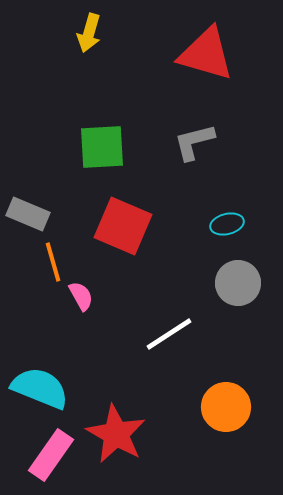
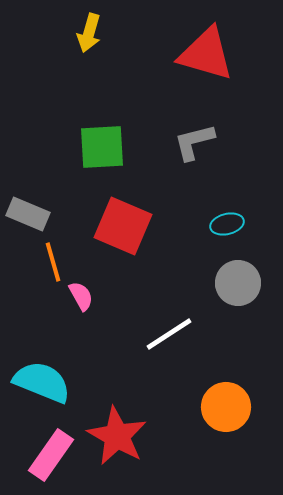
cyan semicircle: moved 2 px right, 6 px up
red star: moved 1 px right, 2 px down
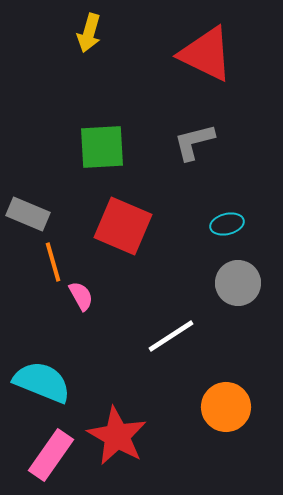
red triangle: rotated 10 degrees clockwise
white line: moved 2 px right, 2 px down
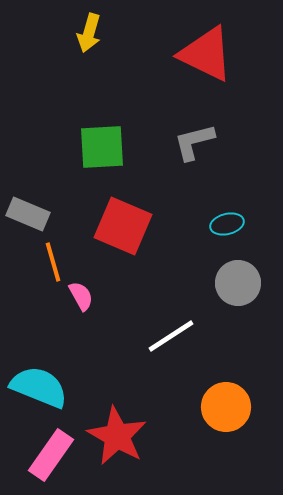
cyan semicircle: moved 3 px left, 5 px down
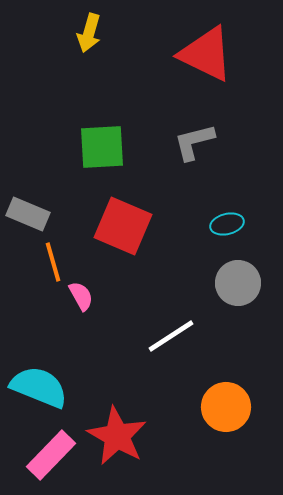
pink rectangle: rotated 9 degrees clockwise
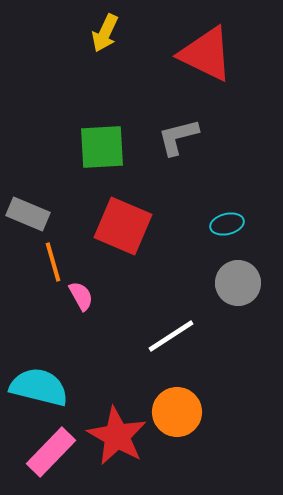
yellow arrow: moved 16 px right; rotated 9 degrees clockwise
gray L-shape: moved 16 px left, 5 px up
cyan semicircle: rotated 8 degrees counterclockwise
orange circle: moved 49 px left, 5 px down
pink rectangle: moved 3 px up
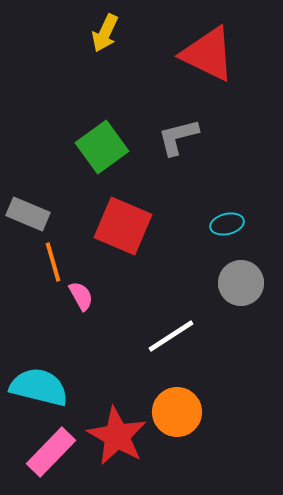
red triangle: moved 2 px right
green square: rotated 33 degrees counterclockwise
gray circle: moved 3 px right
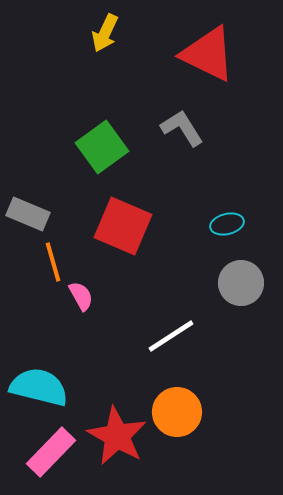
gray L-shape: moved 4 px right, 9 px up; rotated 72 degrees clockwise
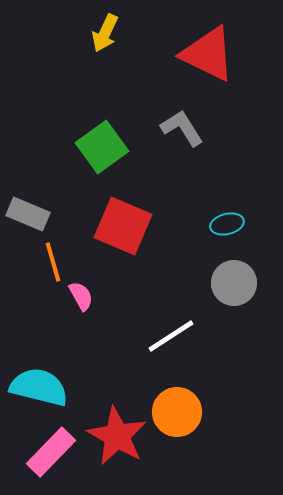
gray circle: moved 7 px left
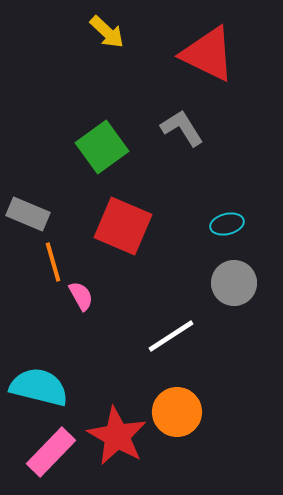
yellow arrow: moved 2 px right, 1 px up; rotated 72 degrees counterclockwise
